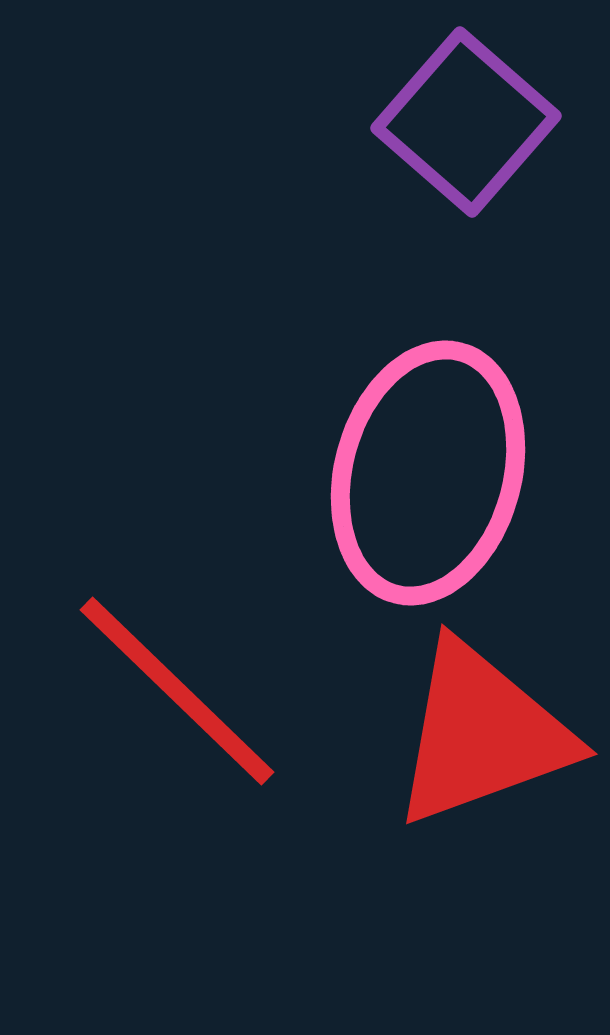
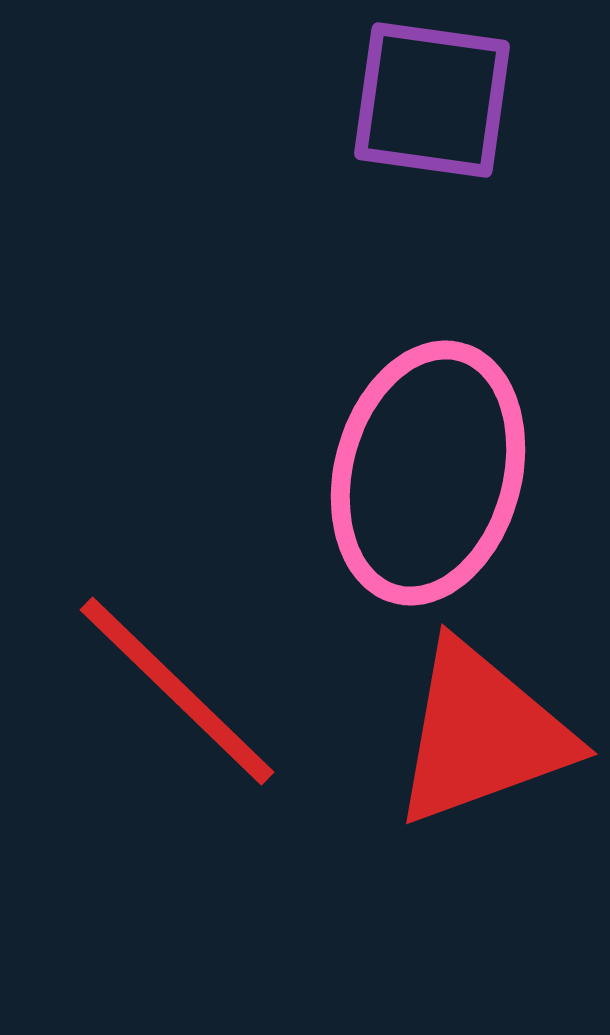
purple square: moved 34 px left, 22 px up; rotated 33 degrees counterclockwise
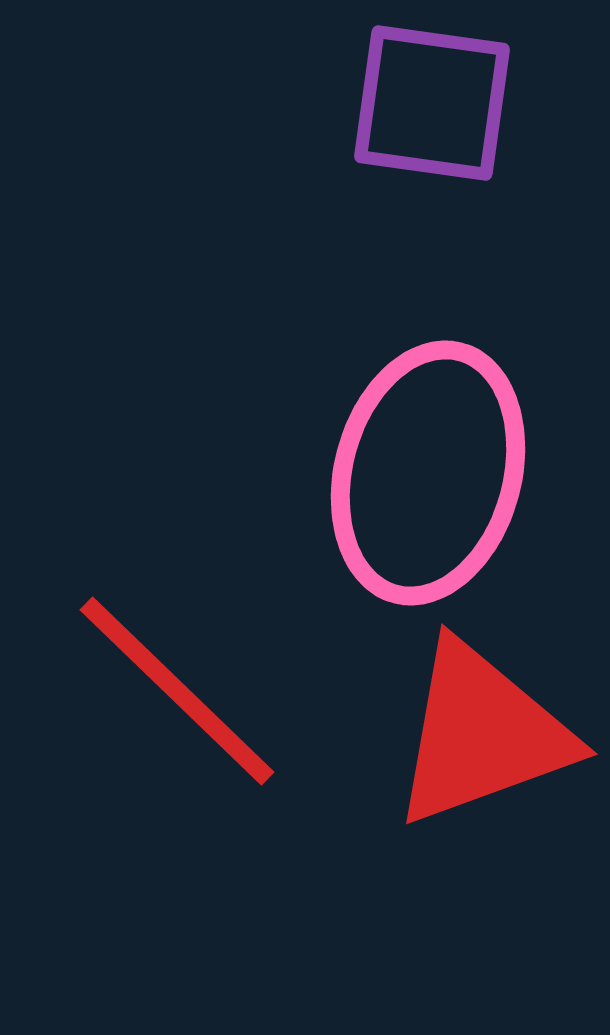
purple square: moved 3 px down
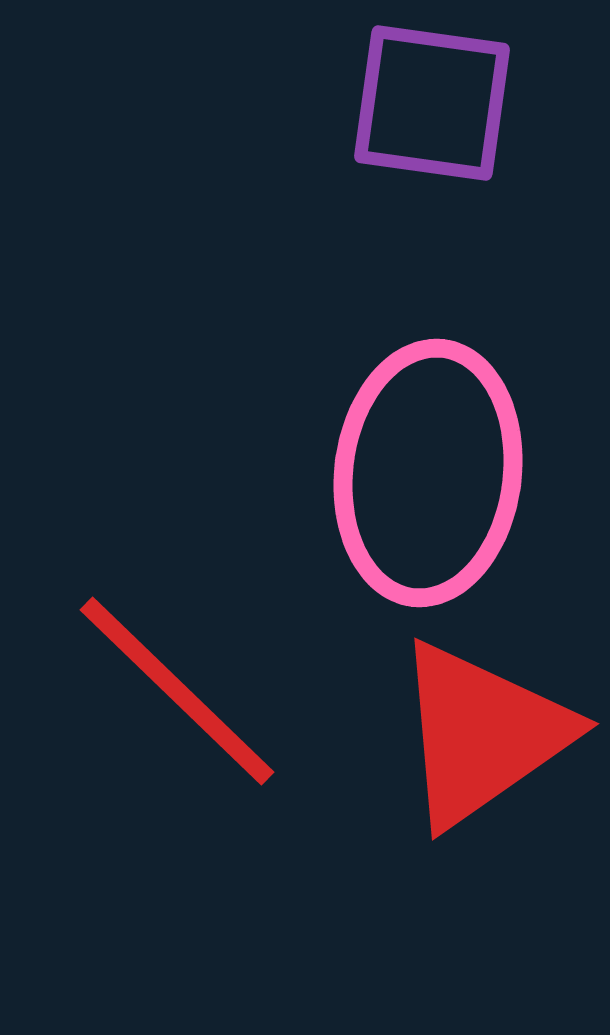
pink ellipse: rotated 8 degrees counterclockwise
red triangle: rotated 15 degrees counterclockwise
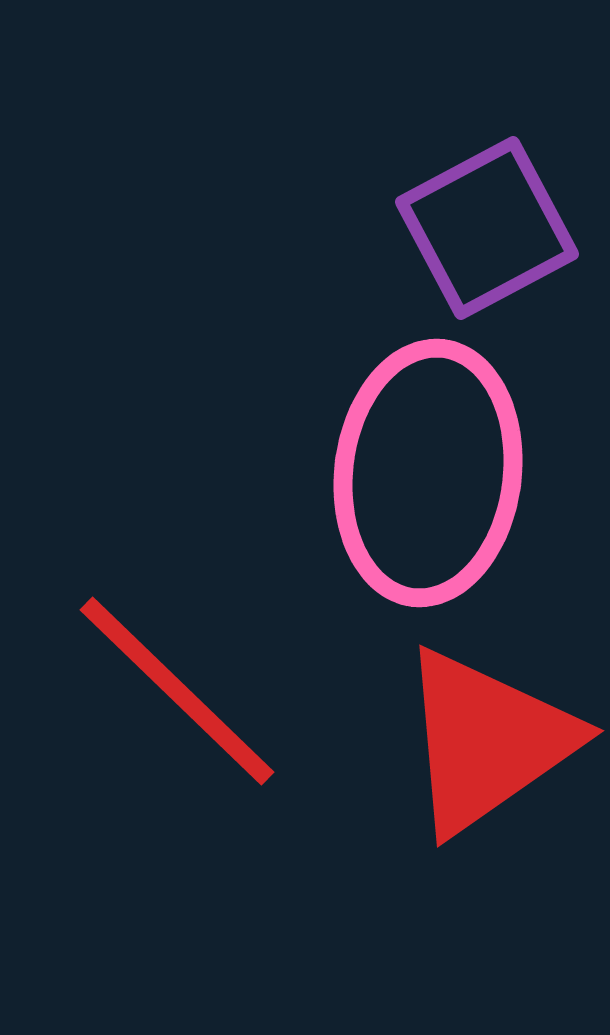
purple square: moved 55 px right, 125 px down; rotated 36 degrees counterclockwise
red triangle: moved 5 px right, 7 px down
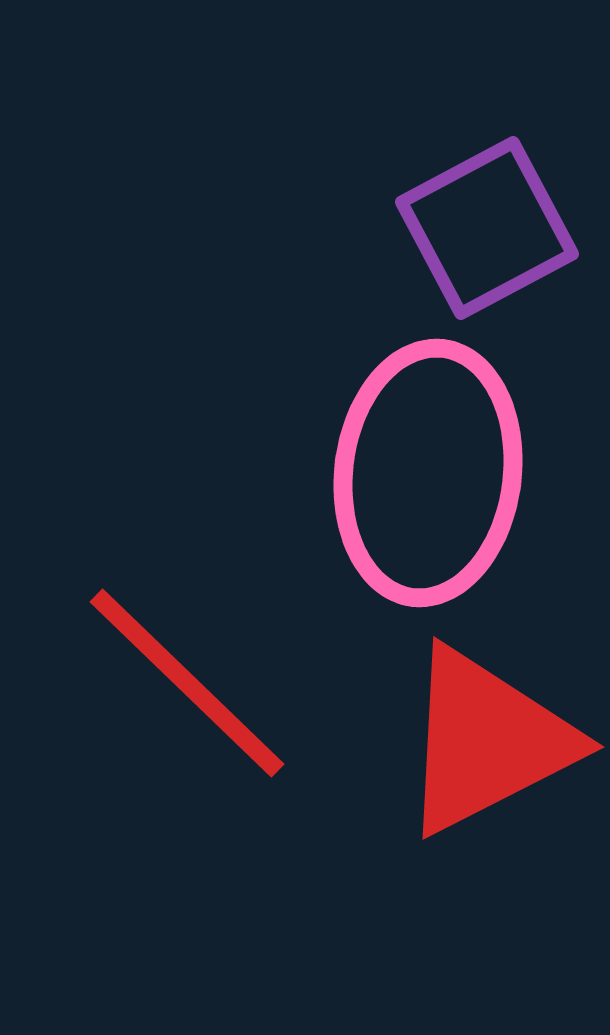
red line: moved 10 px right, 8 px up
red triangle: rotated 8 degrees clockwise
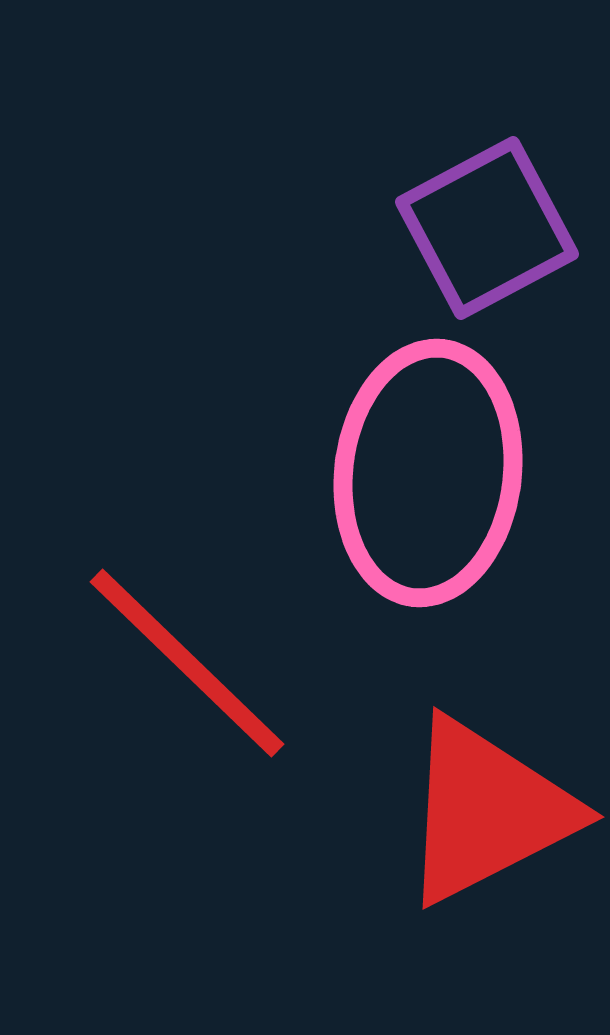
red line: moved 20 px up
red triangle: moved 70 px down
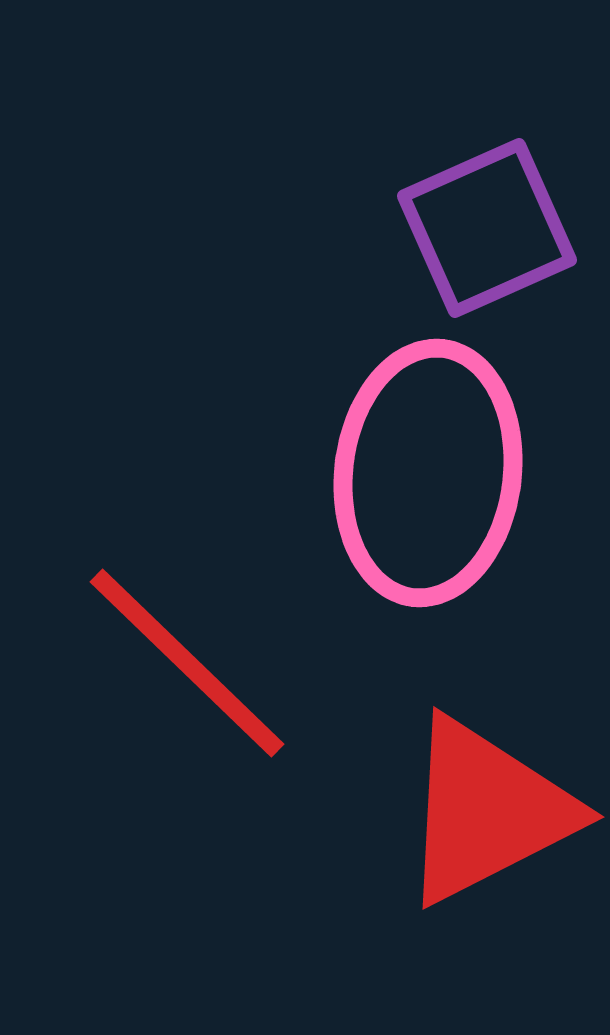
purple square: rotated 4 degrees clockwise
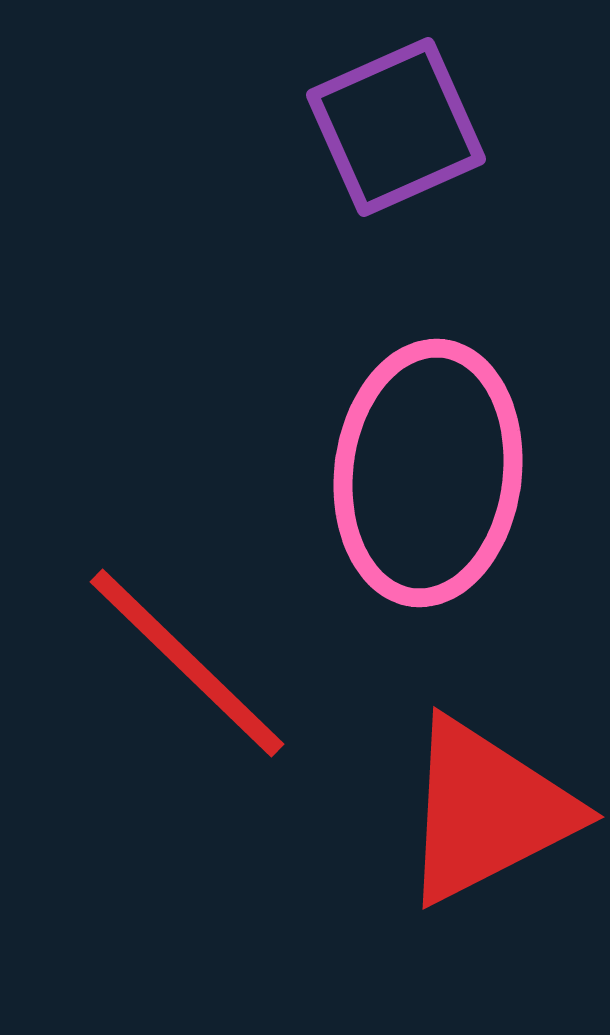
purple square: moved 91 px left, 101 px up
